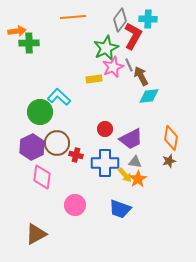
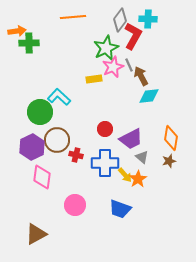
brown circle: moved 3 px up
gray triangle: moved 7 px right, 5 px up; rotated 32 degrees clockwise
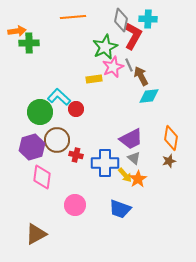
gray diamond: moved 1 px right; rotated 25 degrees counterclockwise
green star: moved 1 px left, 1 px up
red circle: moved 29 px left, 20 px up
purple hexagon: rotated 10 degrees clockwise
gray triangle: moved 8 px left, 1 px down
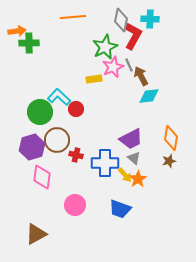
cyan cross: moved 2 px right
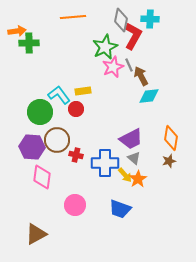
yellow rectangle: moved 11 px left, 12 px down
cyan L-shape: moved 2 px up; rotated 10 degrees clockwise
purple hexagon: rotated 20 degrees clockwise
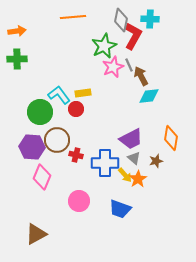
green cross: moved 12 px left, 16 px down
green star: moved 1 px left, 1 px up
yellow rectangle: moved 2 px down
brown star: moved 13 px left
pink diamond: rotated 15 degrees clockwise
pink circle: moved 4 px right, 4 px up
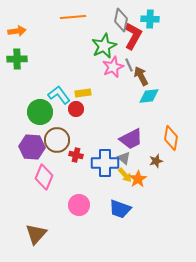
gray triangle: moved 10 px left
pink diamond: moved 2 px right
pink circle: moved 4 px down
brown triangle: rotated 20 degrees counterclockwise
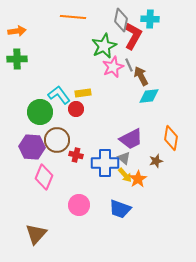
orange line: rotated 10 degrees clockwise
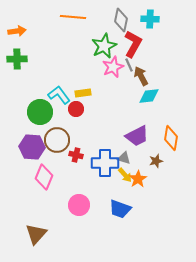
red L-shape: moved 8 px down
purple trapezoid: moved 6 px right, 3 px up
gray triangle: rotated 24 degrees counterclockwise
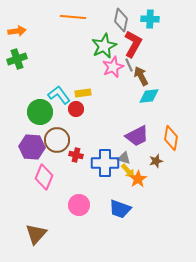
green cross: rotated 18 degrees counterclockwise
yellow arrow: moved 3 px right, 4 px up
